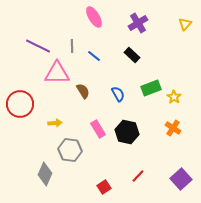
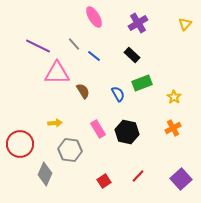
gray line: moved 2 px right, 2 px up; rotated 40 degrees counterclockwise
green rectangle: moved 9 px left, 5 px up
red circle: moved 40 px down
orange cross: rotated 28 degrees clockwise
red square: moved 6 px up
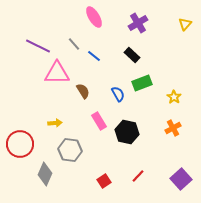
pink rectangle: moved 1 px right, 8 px up
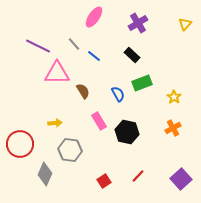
pink ellipse: rotated 65 degrees clockwise
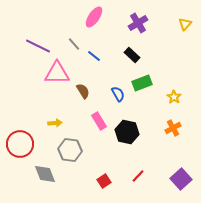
gray diamond: rotated 45 degrees counterclockwise
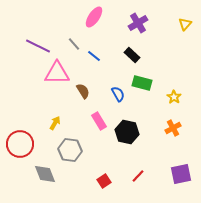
green rectangle: rotated 36 degrees clockwise
yellow arrow: rotated 56 degrees counterclockwise
purple square: moved 5 px up; rotated 30 degrees clockwise
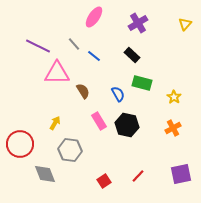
black hexagon: moved 7 px up
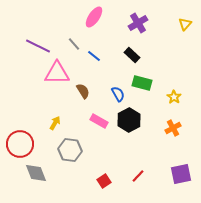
pink rectangle: rotated 30 degrees counterclockwise
black hexagon: moved 2 px right, 5 px up; rotated 20 degrees clockwise
gray diamond: moved 9 px left, 1 px up
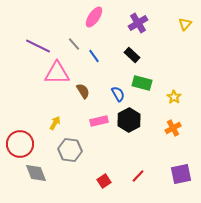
blue line: rotated 16 degrees clockwise
pink rectangle: rotated 42 degrees counterclockwise
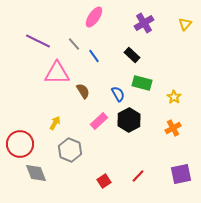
purple cross: moved 6 px right
purple line: moved 5 px up
pink rectangle: rotated 30 degrees counterclockwise
gray hexagon: rotated 15 degrees clockwise
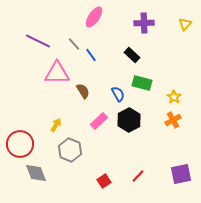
purple cross: rotated 30 degrees clockwise
blue line: moved 3 px left, 1 px up
yellow arrow: moved 1 px right, 2 px down
orange cross: moved 8 px up
